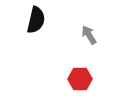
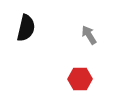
black semicircle: moved 10 px left, 8 px down
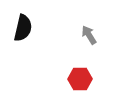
black semicircle: moved 3 px left
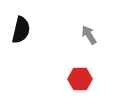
black semicircle: moved 2 px left, 2 px down
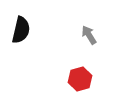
red hexagon: rotated 15 degrees counterclockwise
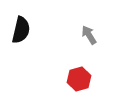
red hexagon: moved 1 px left
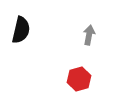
gray arrow: rotated 42 degrees clockwise
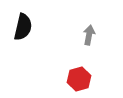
black semicircle: moved 2 px right, 3 px up
